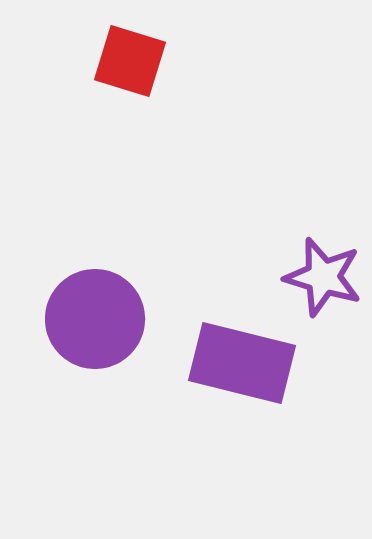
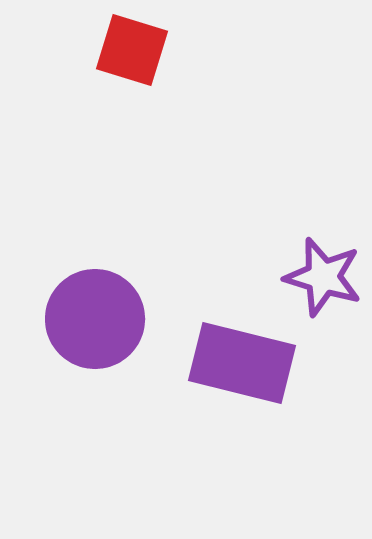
red square: moved 2 px right, 11 px up
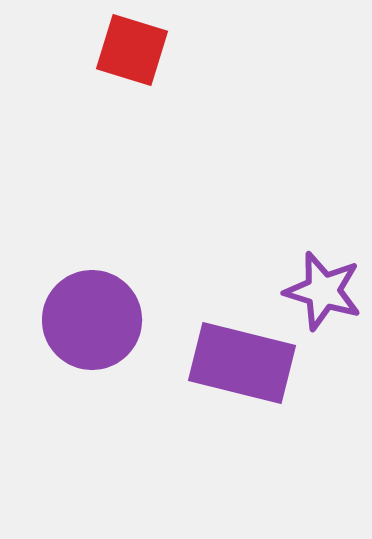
purple star: moved 14 px down
purple circle: moved 3 px left, 1 px down
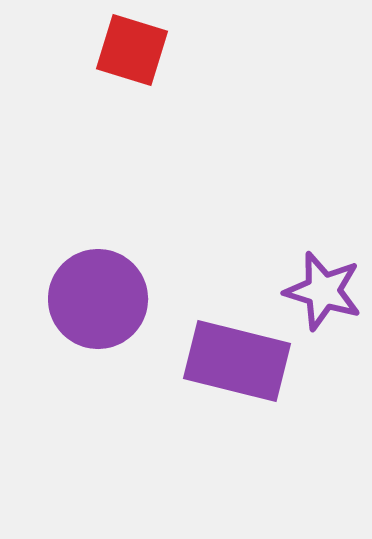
purple circle: moved 6 px right, 21 px up
purple rectangle: moved 5 px left, 2 px up
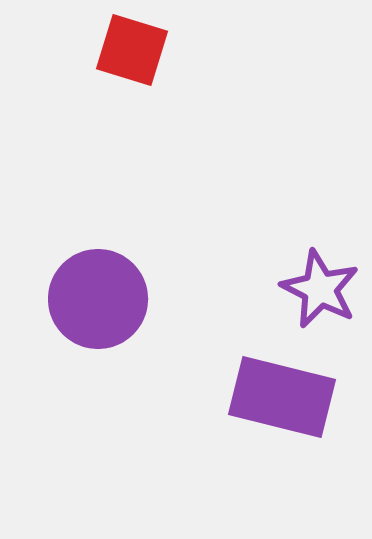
purple star: moved 3 px left, 2 px up; rotated 10 degrees clockwise
purple rectangle: moved 45 px right, 36 px down
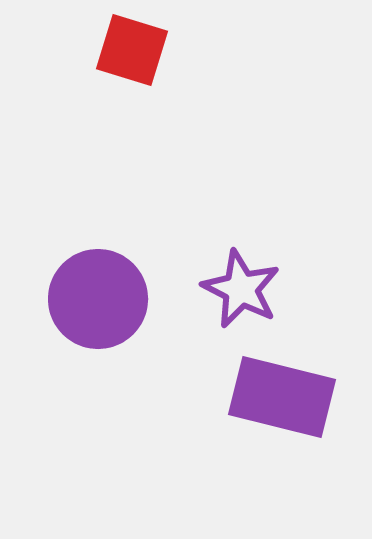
purple star: moved 79 px left
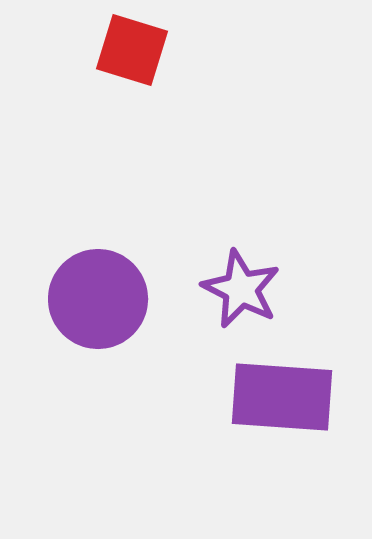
purple rectangle: rotated 10 degrees counterclockwise
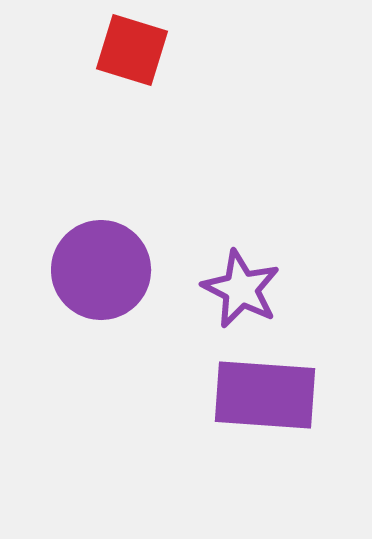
purple circle: moved 3 px right, 29 px up
purple rectangle: moved 17 px left, 2 px up
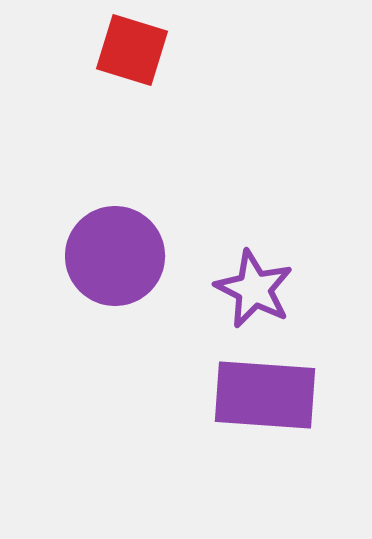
purple circle: moved 14 px right, 14 px up
purple star: moved 13 px right
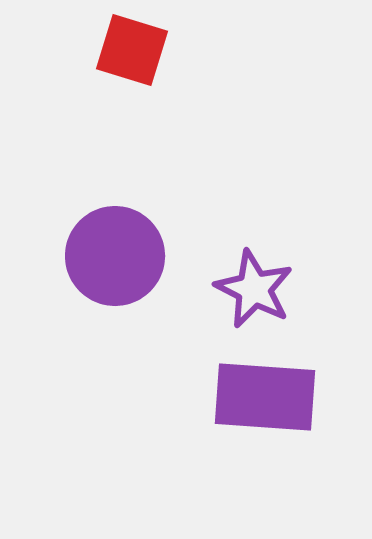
purple rectangle: moved 2 px down
